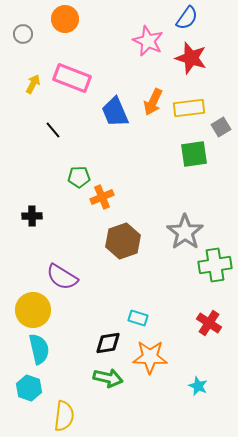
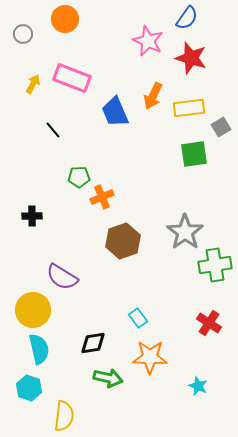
orange arrow: moved 6 px up
cyan rectangle: rotated 36 degrees clockwise
black diamond: moved 15 px left
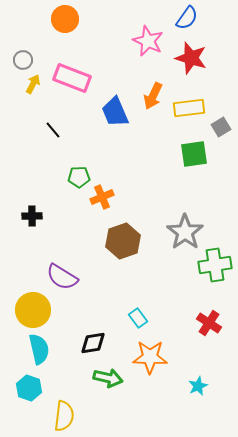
gray circle: moved 26 px down
cyan star: rotated 24 degrees clockwise
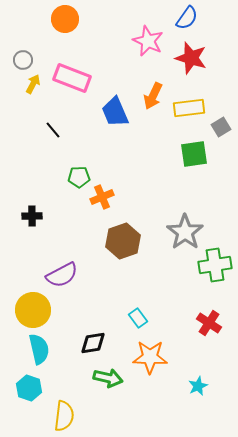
purple semicircle: moved 2 px up; rotated 60 degrees counterclockwise
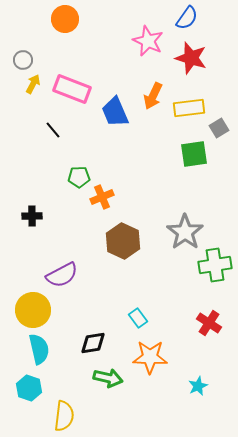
pink rectangle: moved 11 px down
gray square: moved 2 px left, 1 px down
brown hexagon: rotated 16 degrees counterclockwise
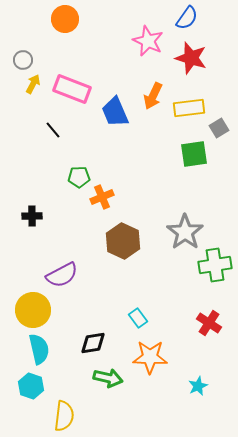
cyan hexagon: moved 2 px right, 2 px up
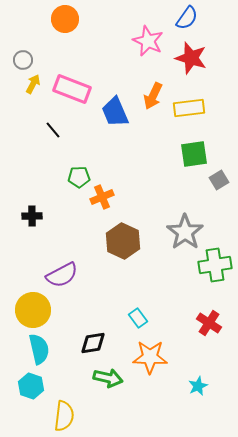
gray square: moved 52 px down
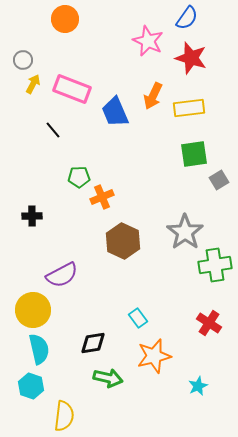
orange star: moved 4 px right, 1 px up; rotated 16 degrees counterclockwise
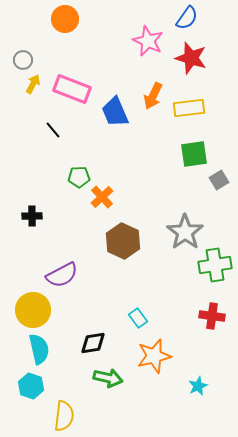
orange cross: rotated 20 degrees counterclockwise
red cross: moved 3 px right, 7 px up; rotated 25 degrees counterclockwise
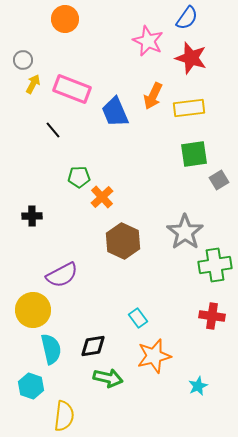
black diamond: moved 3 px down
cyan semicircle: moved 12 px right
